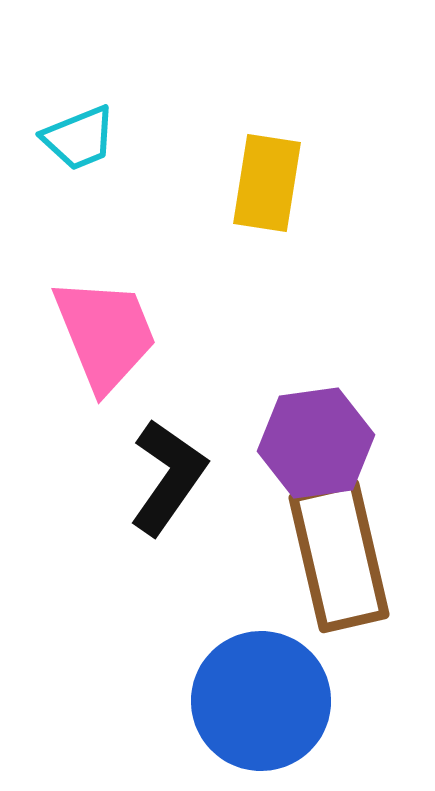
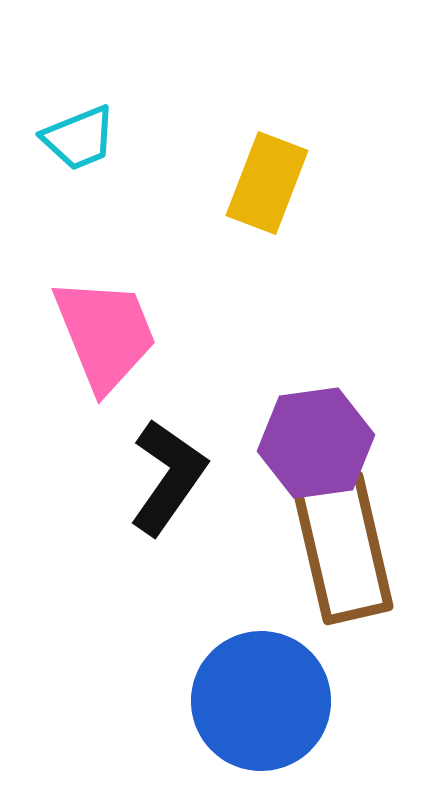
yellow rectangle: rotated 12 degrees clockwise
brown rectangle: moved 4 px right, 8 px up
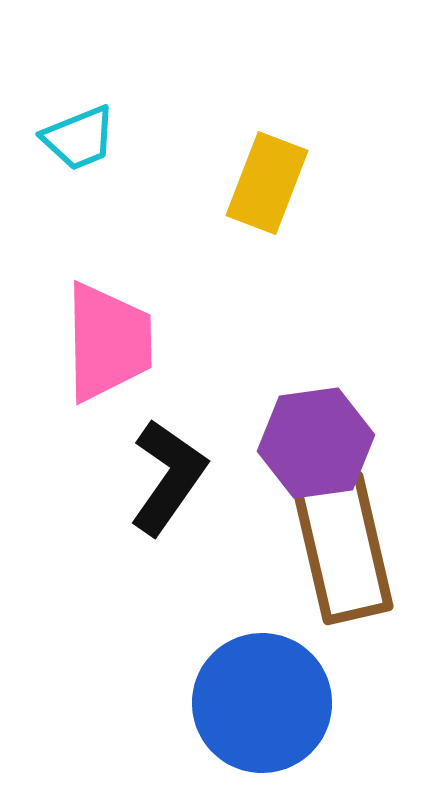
pink trapezoid: moved 3 px right, 8 px down; rotated 21 degrees clockwise
blue circle: moved 1 px right, 2 px down
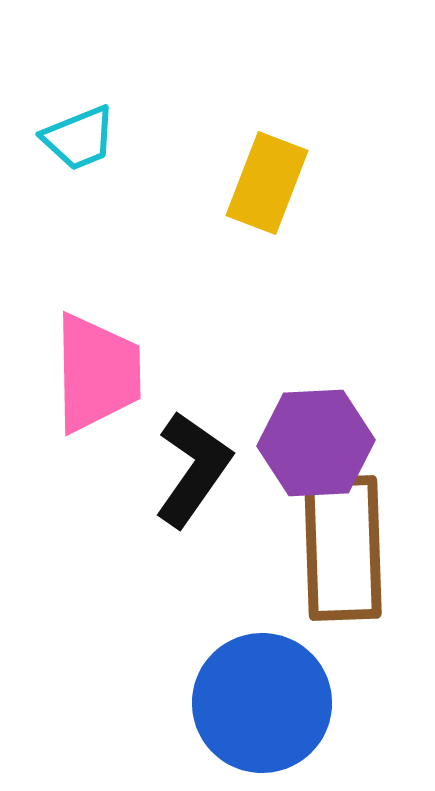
pink trapezoid: moved 11 px left, 31 px down
purple hexagon: rotated 5 degrees clockwise
black L-shape: moved 25 px right, 8 px up
brown rectangle: rotated 11 degrees clockwise
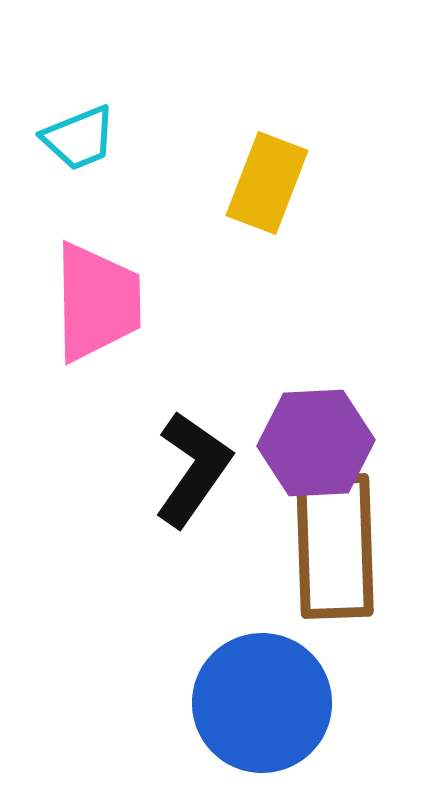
pink trapezoid: moved 71 px up
brown rectangle: moved 8 px left, 2 px up
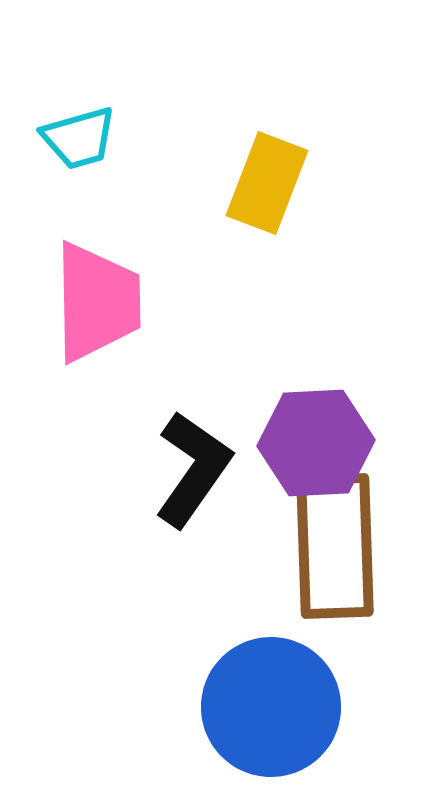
cyan trapezoid: rotated 6 degrees clockwise
blue circle: moved 9 px right, 4 px down
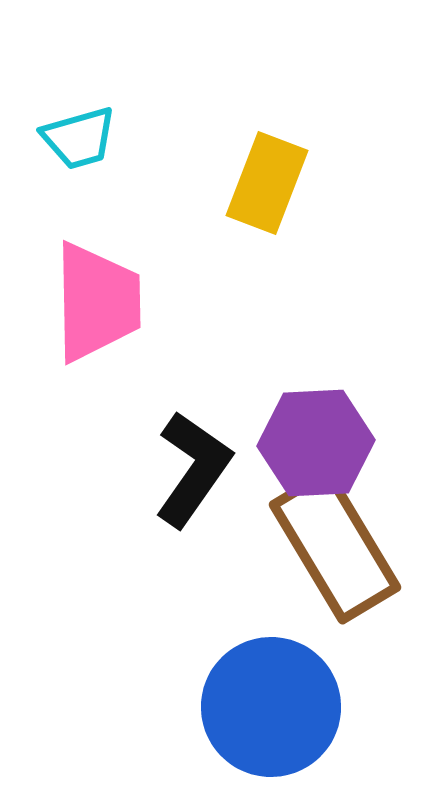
brown rectangle: rotated 29 degrees counterclockwise
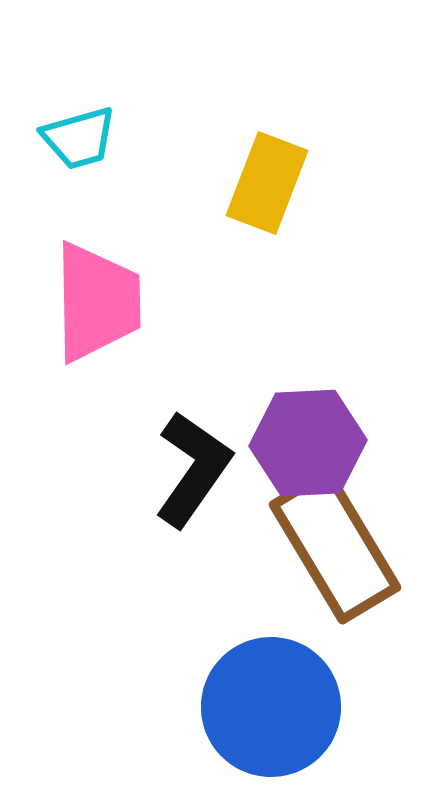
purple hexagon: moved 8 px left
